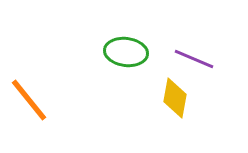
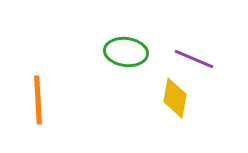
orange line: moved 9 px right; rotated 36 degrees clockwise
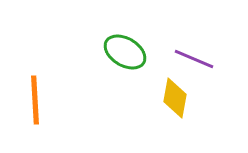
green ellipse: moved 1 px left; rotated 24 degrees clockwise
orange line: moved 3 px left
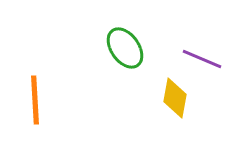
green ellipse: moved 4 px up; rotated 24 degrees clockwise
purple line: moved 8 px right
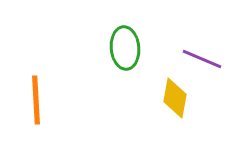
green ellipse: rotated 30 degrees clockwise
orange line: moved 1 px right
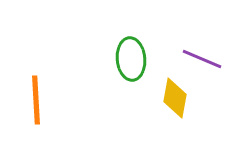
green ellipse: moved 6 px right, 11 px down
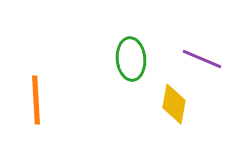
yellow diamond: moved 1 px left, 6 px down
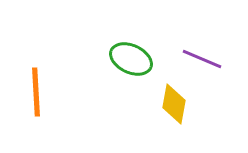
green ellipse: rotated 60 degrees counterclockwise
orange line: moved 8 px up
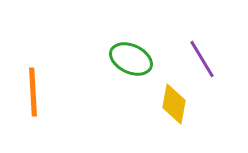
purple line: rotated 36 degrees clockwise
orange line: moved 3 px left
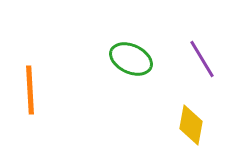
orange line: moved 3 px left, 2 px up
yellow diamond: moved 17 px right, 21 px down
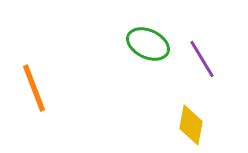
green ellipse: moved 17 px right, 15 px up
orange line: moved 4 px right, 2 px up; rotated 18 degrees counterclockwise
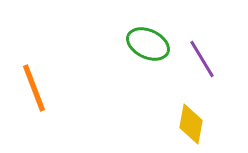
yellow diamond: moved 1 px up
